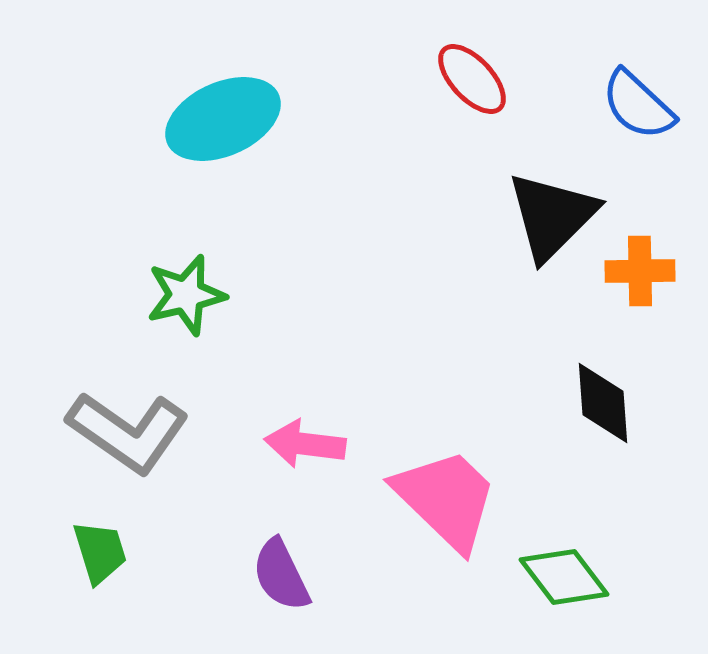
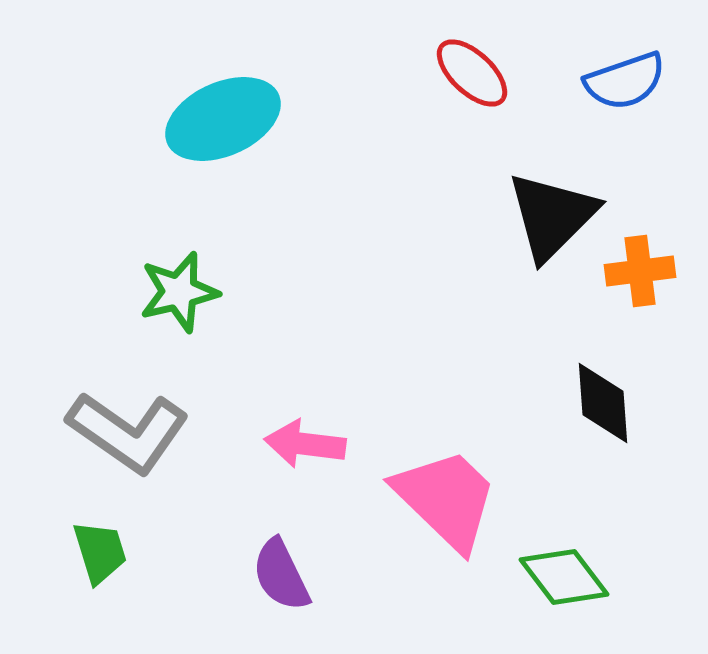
red ellipse: moved 6 px up; rotated 4 degrees counterclockwise
blue semicircle: moved 13 px left, 24 px up; rotated 62 degrees counterclockwise
orange cross: rotated 6 degrees counterclockwise
green star: moved 7 px left, 3 px up
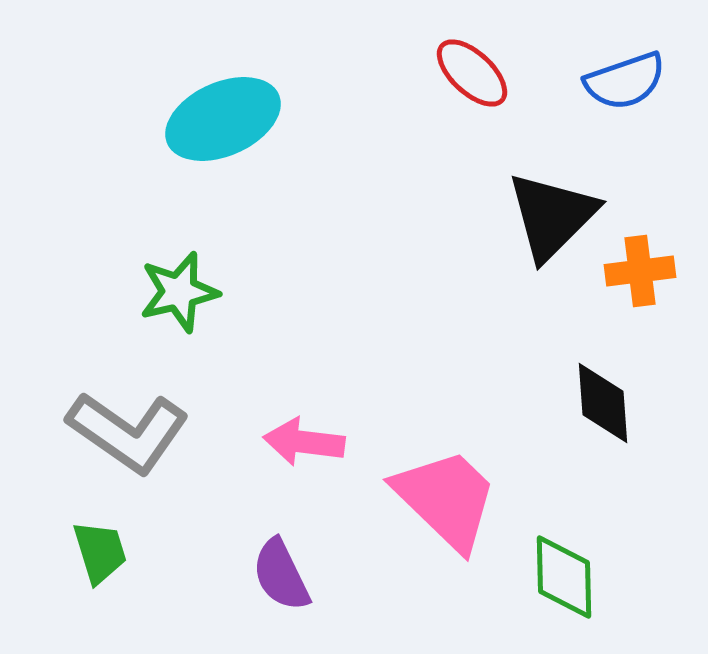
pink arrow: moved 1 px left, 2 px up
green diamond: rotated 36 degrees clockwise
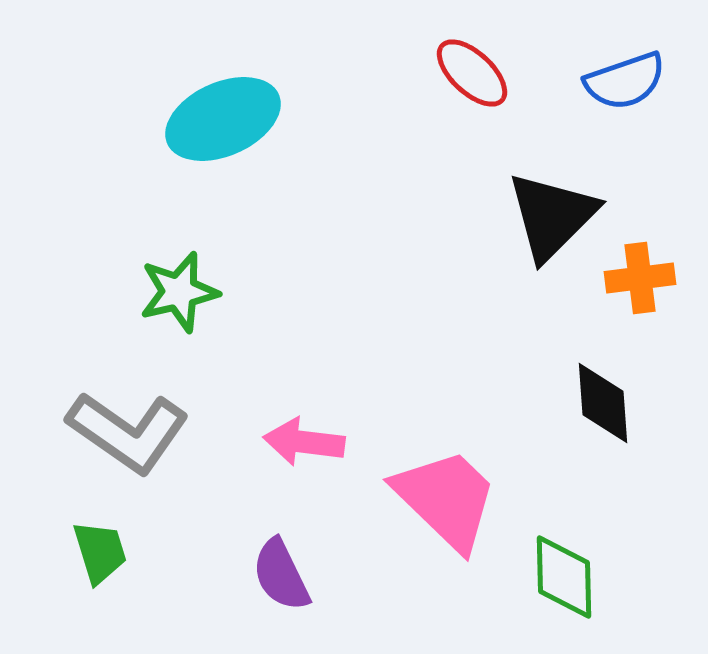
orange cross: moved 7 px down
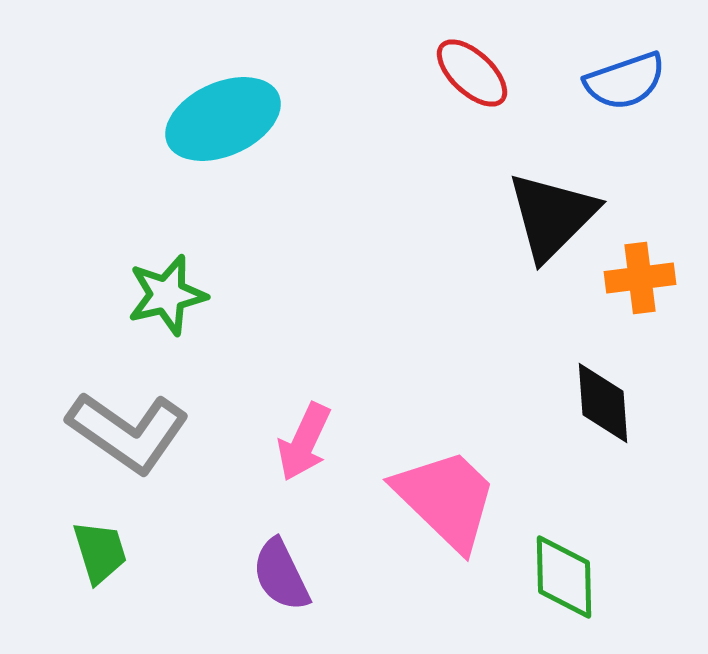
green star: moved 12 px left, 3 px down
pink arrow: rotated 72 degrees counterclockwise
